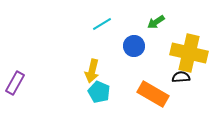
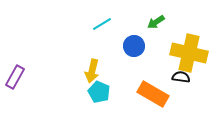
black semicircle: rotated 12 degrees clockwise
purple rectangle: moved 6 px up
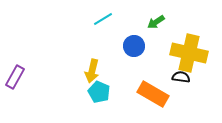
cyan line: moved 1 px right, 5 px up
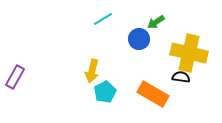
blue circle: moved 5 px right, 7 px up
cyan pentagon: moved 6 px right; rotated 20 degrees clockwise
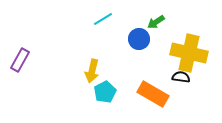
purple rectangle: moved 5 px right, 17 px up
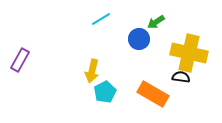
cyan line: moved 2 px left
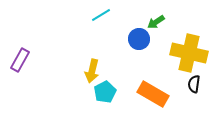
cyan line: moved 4 px up
black semicircle: moved 13 px right, 7 px down; rotated 90 degrees counterclockwise
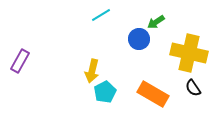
purple rectangle: moved 1 px down
black semicircle: moved 1 px left, 4 px down; rotated 42 degrees counterclockwise
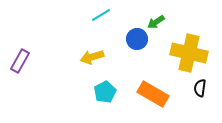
blue circle: moved 2 px left
yellow arrow: moved 14 px up; rotated 60 degrees clockwise
black semicircle: moved 7 px right; rotated 42 degrees clockwise
